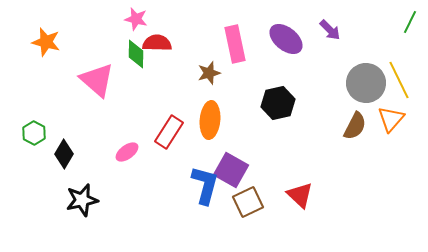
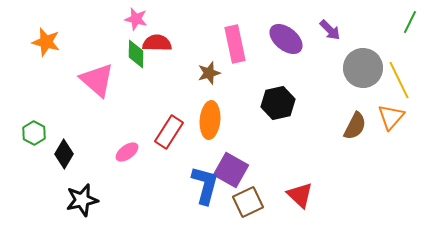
gray circle: moved 3 px left, 15 px up
orange triangle: moved 2 px up
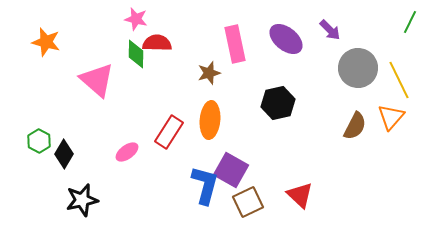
gray circle: moved 5 px left
green hexagon: moved 5 px right, 8 px down
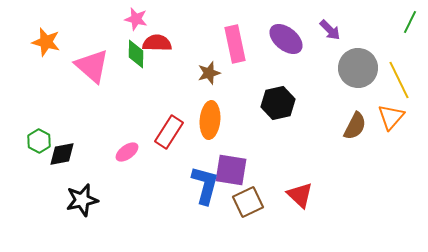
pink triangle: moved 5 px left, 14 px up
black diamond: moved 2 px left; rotated 48 degrees clockwise
purple square: rotated 20 degrees counterclockwise
